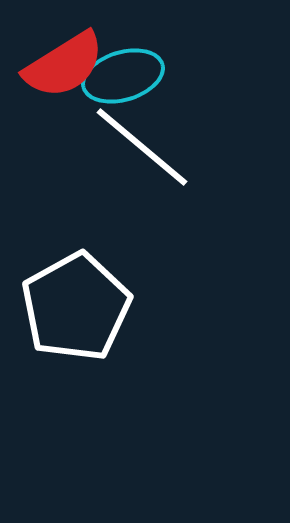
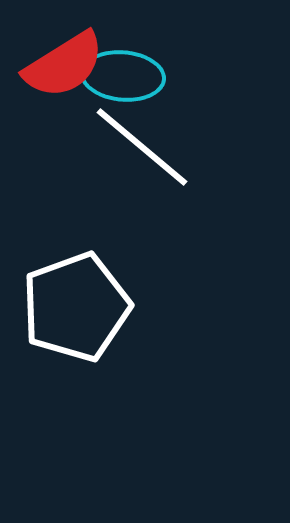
cyan ellipse: rotated 22 degrees clockwise
white pentagon: rotated 9 degrees clockwise
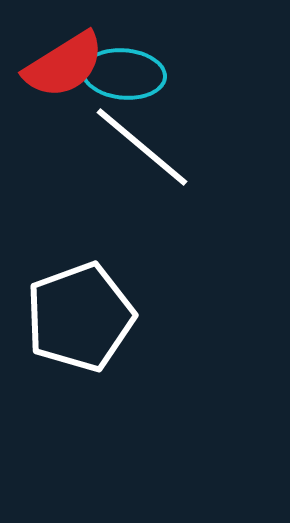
cyan ellipse: moved 1 px right, 2 px up
white pentagon: moved 4 px right, 10 px down
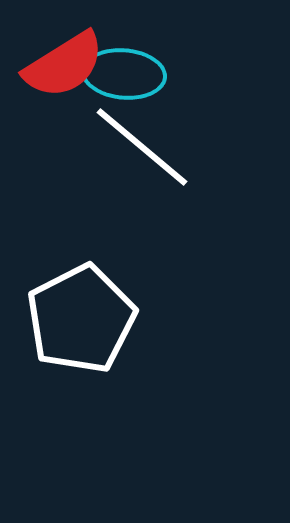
white pentagon: moved 1 px right, 2 px down; rotated 7 degrees counterclockwise
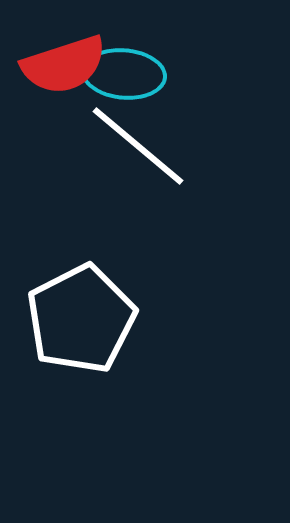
red semicircle: rotated 14 degrees clockwise
white line: moved 4 px left, 1 px up
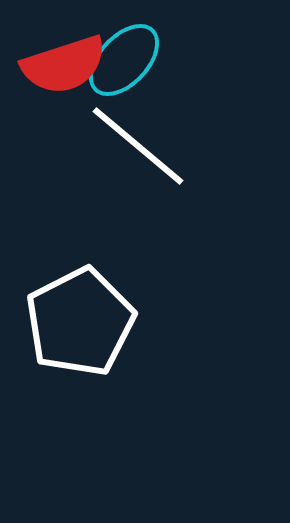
cyan ellipse: moved 14 px up; rotated 52 degrees counterclockwise
white pentagon: moved 1 px left, 3 px down
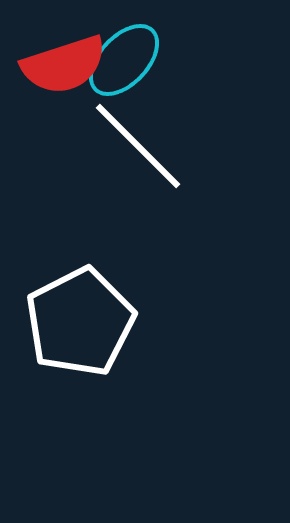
white line: rotated 5 degrees clockwise
